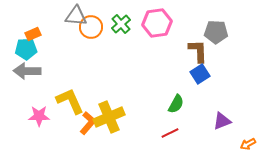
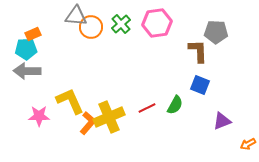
blue square: moved 11 px down; rotated 36 degrees counterclockwise
green semicircle: moved 1 px left, 1 px down
red line: moved 23 px left, 25 px up
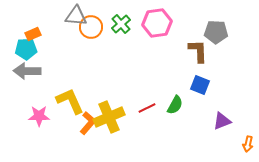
orange arrow: rotated 49 degrees counterclockwise
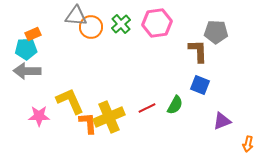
orange L-shape: rotated 45 degrees counterclockwise
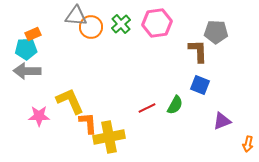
yellow cross: moved 20 px down; rotated 12 degrees clockwise
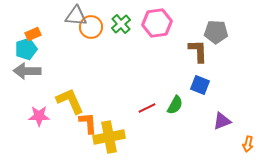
cyan pentagon: rotated 15 degrees counterclockwise
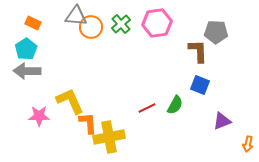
orange rectangle: moved 11 px up; rotated 49 degrees clockwise
cyan pentagon: rotated 15 degrees counterclockwise
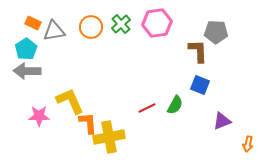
gray triangle: moved 22 px left, 15 px down; rotated 15 degrees counterclockwise
